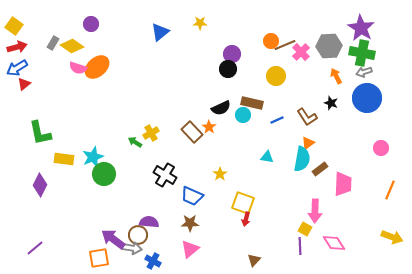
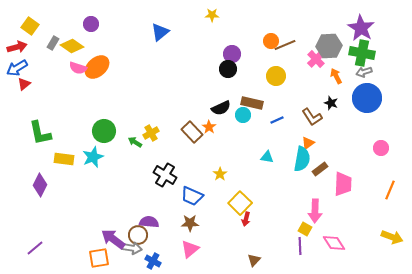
yellow star at (200, 23): moved 12 px right, 8 px up
yellow square at (14, 26): moved 16 px right
pink cross at (301, 52): moved 15 px right, 7 px down
brown L-shape at (307, 117): moved 5 px right
green circle at (104, 174): moved 43 px up
yellow square at (243, 203): moved 3 px left; rotated 25 degrees clockwise
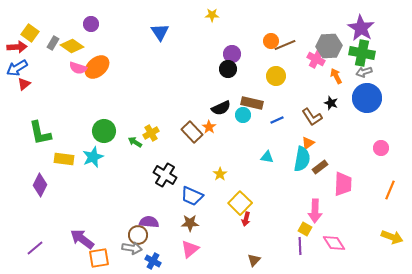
yellow square at (30, 26): moved 7 px down
blue triangle at (160, 32): rotated 24 degrees counterclockwise
red arrow at (17, 47): rotated 12 degrees clockwise
pink cross at (316, 59): rotated 18 degrees counterclockwise
brown rectangle at (320, 169): moved 2 px up
purple arrow at (113, 239): moved 31 px left
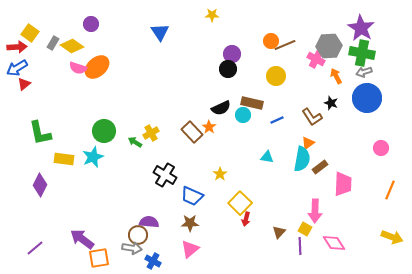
brown triangle at (254, 260): moved 25 px right, 28 px up
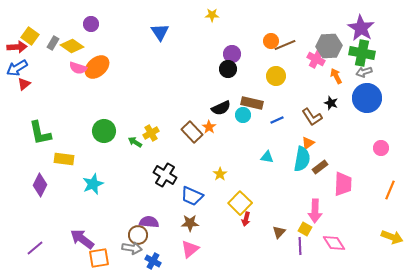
yellow square at (30, 33): moved 3 px down
cyan star at (93, 157): moved 27 px down
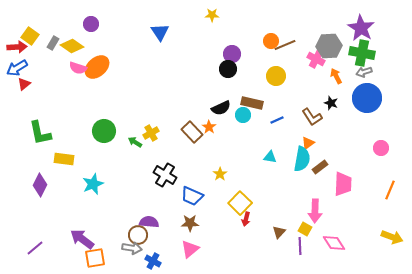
cyan triangle at (267, 157): moved 3 px right
orange square at (99, 258): moved 4 px left
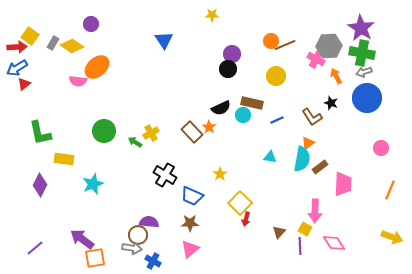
blue triangle at (160, 32): moved 4 px right, 8 px down
pink semicircle at (78, 68): moved 13 px down; rotated 12 degrees counterclockwise
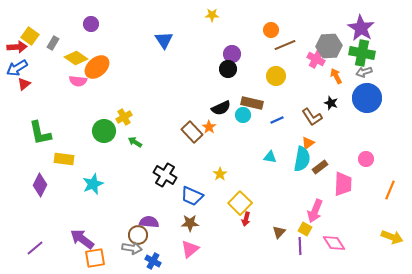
orange circle at (271, 41): moved 11 px up
yellow diamond at (72, 46): moved 4 px right, 12 px down
yellow cross at (151, 133): moved 27 px left, 16 px up
pink circle at (381, 148): moved 15 px left, 11 px down
pink arrow at (315, 211): rotated 20 degrees clockwise
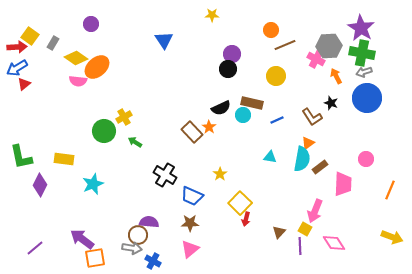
green L-shape at (40, 133): moved 19 px left, 24 px down
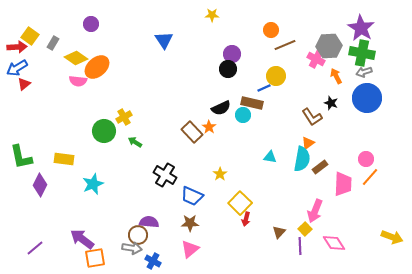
blue line at (277, 120): moved 13 px left, 32 px up
orange line at (390, 190): moved 20 px left, 13 px up; rotated 18 degrees clockwise
yellow square at (305, 229): rotated 16 degrees clockwise
